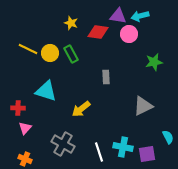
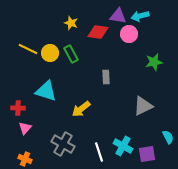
cyan cross: moved 1 px up; rotated 18 degrees clockwise
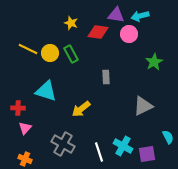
purple triangle: moved 2 px left, 1 px up
green star: rotated 18 degrees counterclockwise
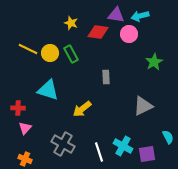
cyan triangle: moved 2 px right, 1 px up
yellow arrow: moved 1 px right
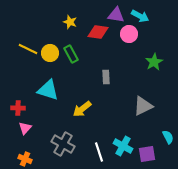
cyan arrow: rotated 138 degrees counterclockwise
yellow star: moved 1 px left, 1 px up
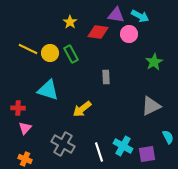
yellow star: rotated 16 degrees clockwise
gray triangle: moved 8 px right
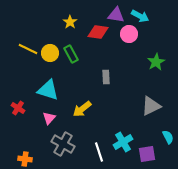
green star: moved 2 px right
red cross: rotated 32 degrees clockwise
pink triangle: moved 24 px right, 10 px up
cyan cross: moved 4 px up; rotated 30 degrees clockwise
orange cross: rotated 16 degrees counterclockwise
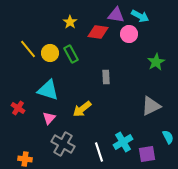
yellow line: rotated 24 degrees clockwise
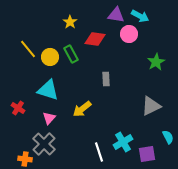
red diamond: moved 3 px left, 7 px down
yellow circle: moved 4 px down
gray rectangle: moved 2 px down
gray cross: moved 19 px left; rotated 15 degrees clockwise
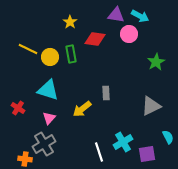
yellow line: rotated 24 degrees counterclockwise
green rectangle: rotated 18 degrees clockwise
gray rectangle: moved 14 px down
gray cross: rotated 15 degrees clockwise
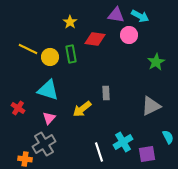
pink circle: moved 1 px down
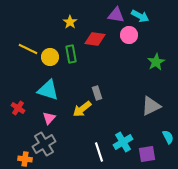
gray rectangle: moved 9 px left; rotated 16 degrees counterclockwise
